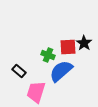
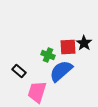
pink trapezoid: moved 1 px right
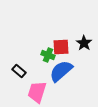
red square: moved 7 px left
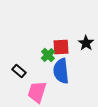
black star: moved 2 px right
green cross: rotated 24 degrees clockwise
blue semicircle: rotated 55 degrees counterclockwise
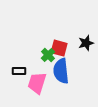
black star: rotated 21 degrees clockwise
red square: moved 2 px left, 1 px down; rotated 18 degrees clockwise
black rectangle: rotated 40 degrees counterclockwise
pink trapezoid: moved 9 px up
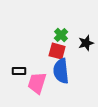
red square: moved 2 px left, 3 px down
green cross: moved 13 px right, 20 px up
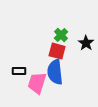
black star: rotated 21 degrees counterclockwise
blue semicircle: moved 6 px left, 1 px down
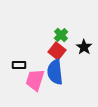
black star: moved 2 px left, 4 px down
red square: rotated 24 degrees clockwise
black rectangle: moved 6 px up
pink trapezoid: moved 2 px left, 3 px up
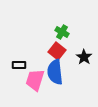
green cross: moved 1 px right, 3 px up; rotated 16 degrees counterclockwise
black star: moved 10 px down
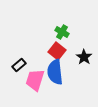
black rectangle: rotated 40 degrees counterclockwise
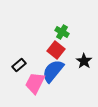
red square: moved 1 px left, 1 px up
black star: moved 4 px down
blue semicircle: moved 2 px left, 1 px up; rotated 45 degrees clockwise
pink trapezoid: moved 3 px down; rotated 10 degrees clockwise
